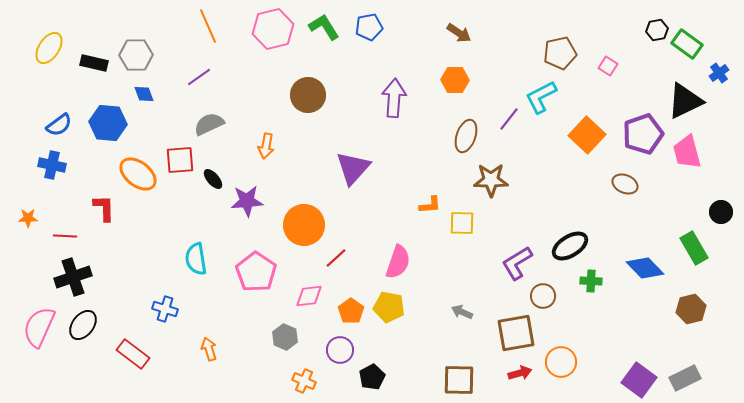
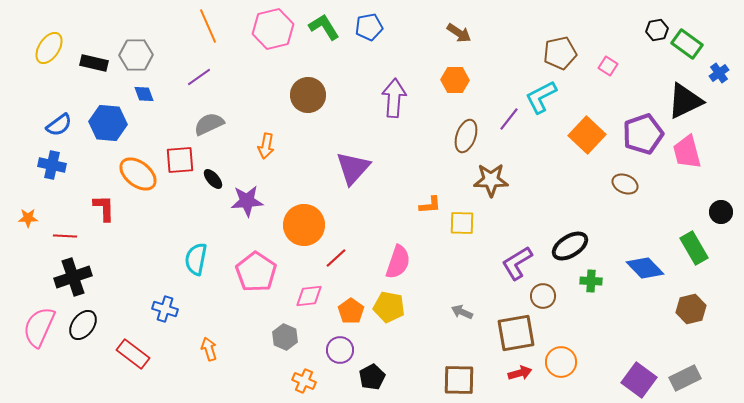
cyan semicircle at (196, 259): rotated 20 degrees clockwise
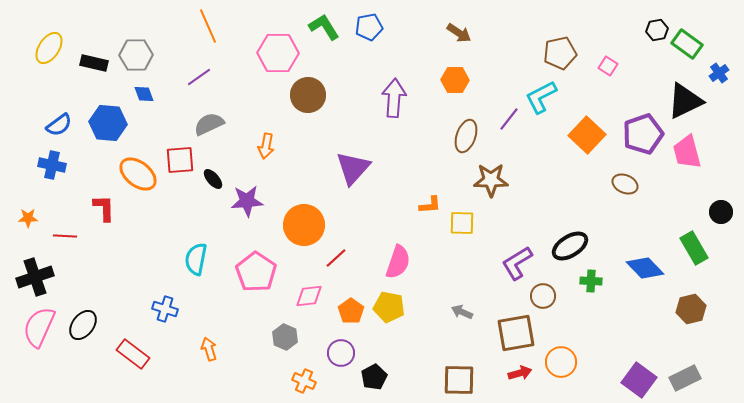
pink hexagon at (273, 29): moved 5 px right, 24 px down; rotated 15 degrees clockwise
black cross at (73, 277): moved 38 px left
purple circle at (340, 350): moved 1 px right, 3 px down
black pentagon at (372, 377): moved 2 px right
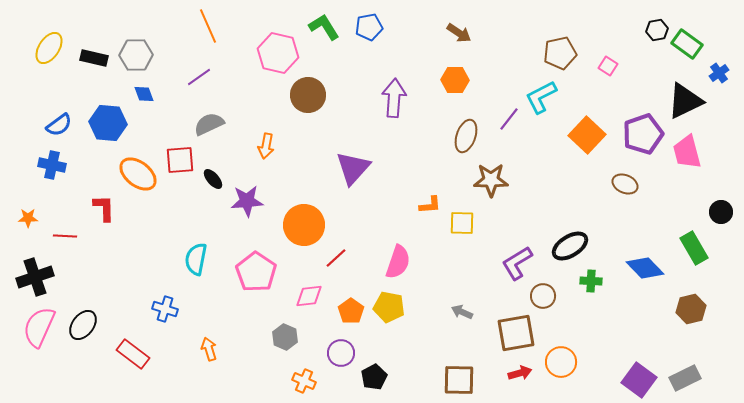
pink hexagon at (278, 53): rotated 12 degrees clockwise
black rectangle at (94, 63): moved 5 px up
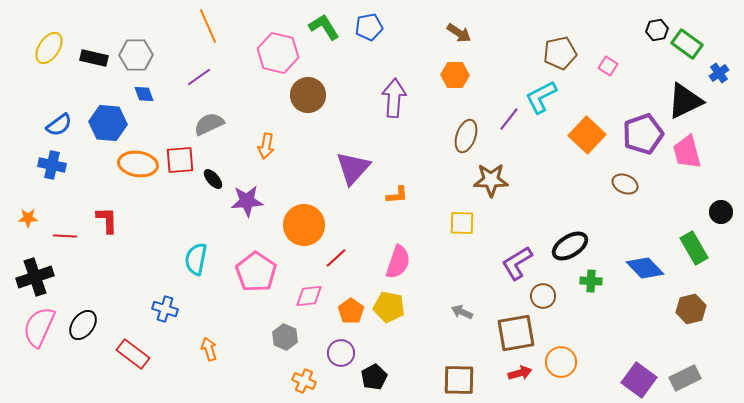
orange hexagon at (455, 80): moved 5 px up
orange ellipse at (138, 174): moved 10 px up; rotated 30 degrees counterclockwise
orange L-shape at (430, 205): moved 33 px left, 10 px up
red L-shape at (104, 208): moved 3 px right, 12 px down
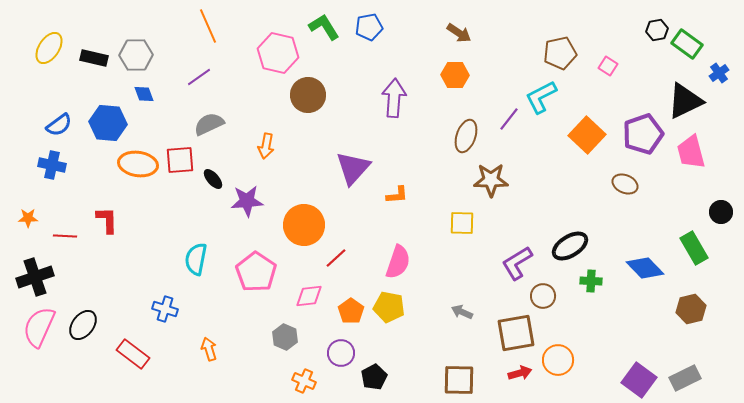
pink trapezoid at (687, 152): moved 4 px right
orange circle at (561, 362): moved 3 px left, 2 px up
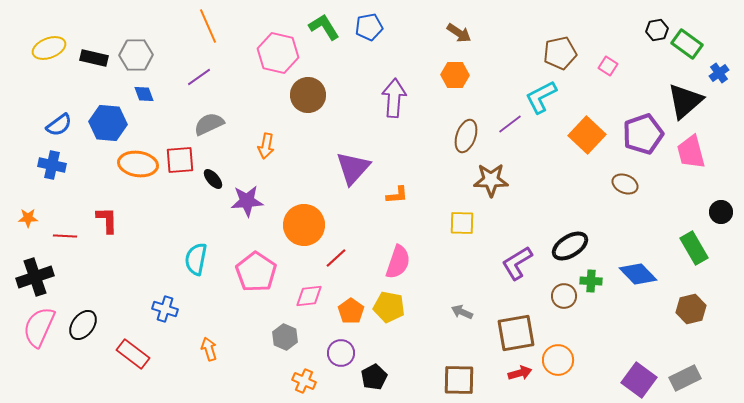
yellow ellipse at (49, 48): rotated 36 degrees clockwise
black triangle at (685, 101): rotated 15 degrees counterclockwise
purple line at (509, 119): moved 1 px right, 5 px down; rotated 15 degrees clockwise
blue diamond at (645, 268): moved 7 px left, 6 px down
brown circle at (543, 296): moved 21 px right
